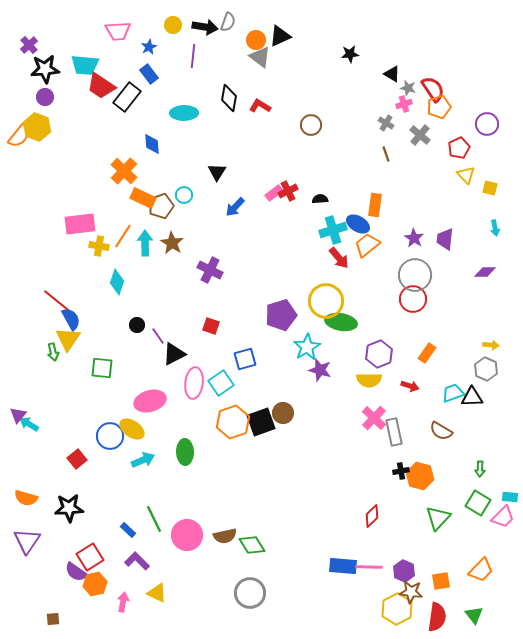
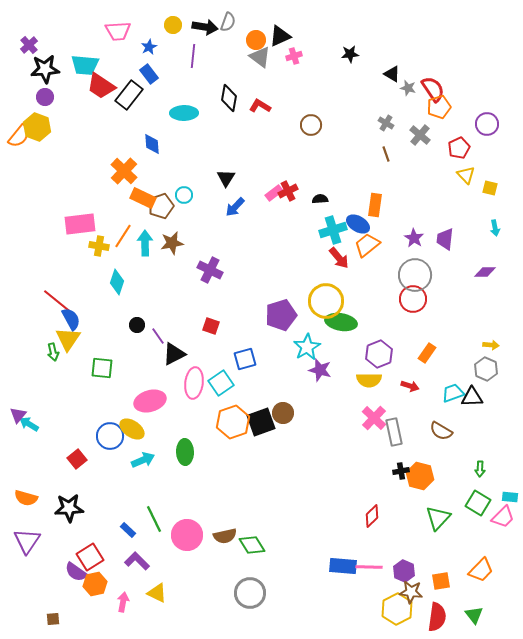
black rectangle at (127, 97): moved 2 px right, 2 px up
pink cross at (404, 104): moved 110 px left, 48 px up
black triangle at (217, 172): moved 9 px right, 6 px down
brown star at (172, 243): rotated 30 degrees clockwise
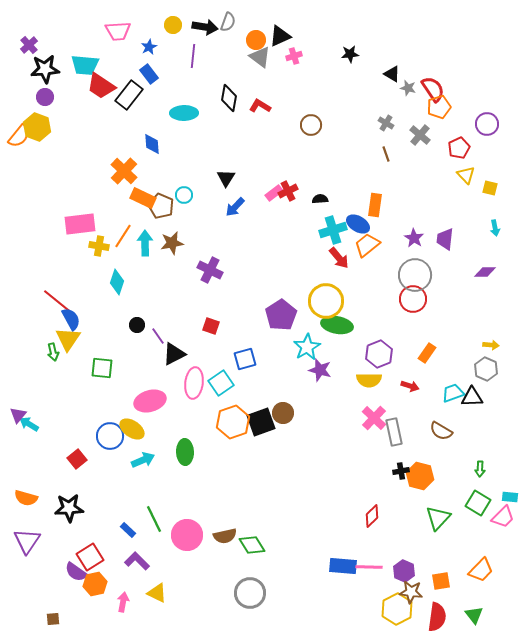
brown pentagon at (161, 206): rotated 30 degrees counterclockwise
purple pentagon at (281, 315): rotated 16 degrees counterclockwise
green ellipse at (341, 322): moved 4 px left, 3 px down
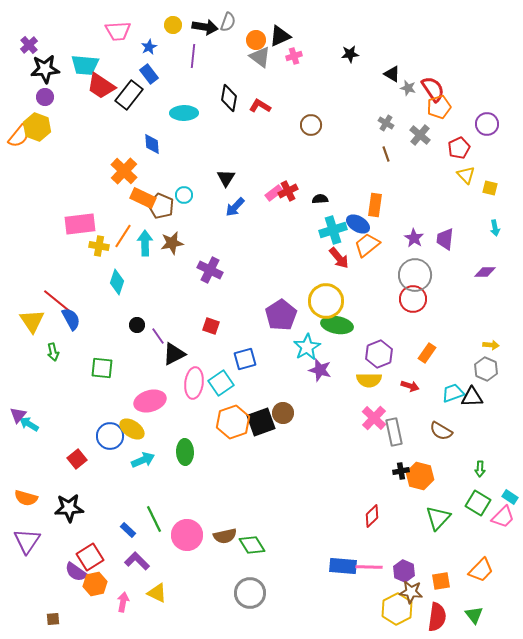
yellow triangle at (68, 339): moved 36 px left, 18 px up; rotated 8 degrees counterclockwise
cyan rectangle at (510, 497): rotated 28 degrees clockwise
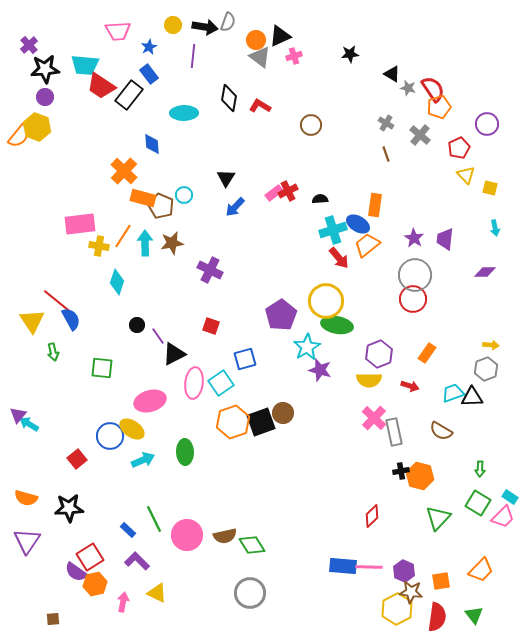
orange rectangle at (143, 198): rotated 10 degrees counterclockwise
gray hexagon at (486, 369): rotated 15 degrees clockwise
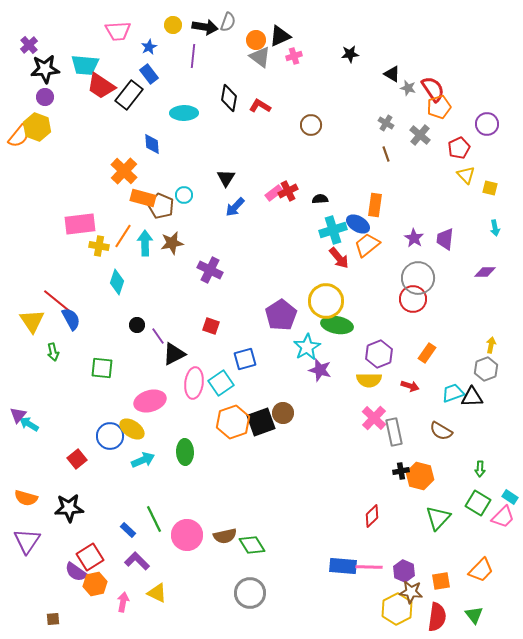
gray circle at (415, 275): moved 3 px right, 3 px down
yellow arrow at (491, 345): rotated 84 degrees counterclockwise
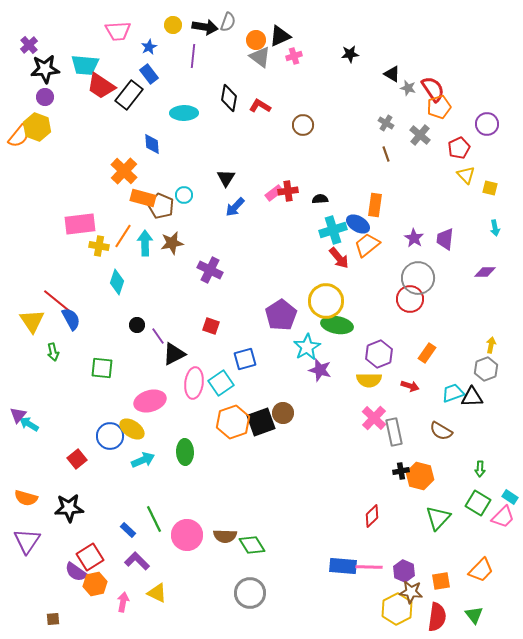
brown circle at (311, 125): moved 8 px left
red cross at (288, 191): rotated 18 degrees clockwise
red circle at (413, 299): moved 3 px left
brown semicircle at (225, 536): rotated 15 degrees clockwise
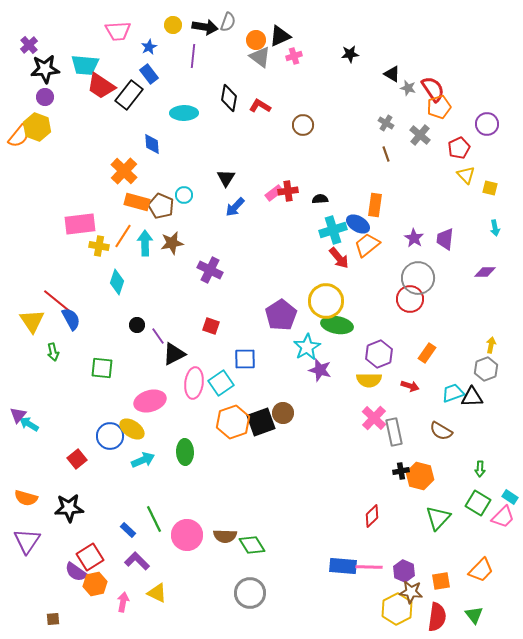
orange rectangle at (143, 198): moved 6 px left, 4 px down
blue square at (245, 359): rotated 15 degrees clockwise
